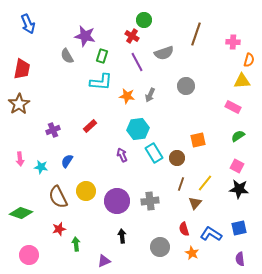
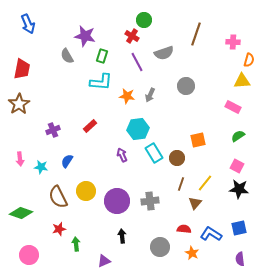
red semicircle at (184, 229): rotated 112 degrees clockwise
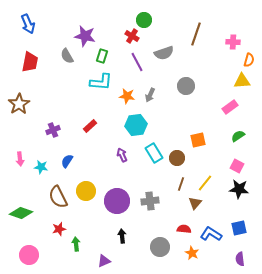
red trapezoid at (22, 69): moved 8 px right, 7 px up
pink rectangle at (233, 107): moved 3 px left; rotated 63 degrees counterclockwise
cyan hexagon at (138, 129): moved 2 px left, 4 px up
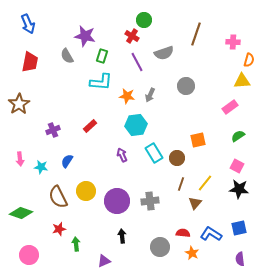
red semicircle at (184, 229): moved 1 px left, 4 px down
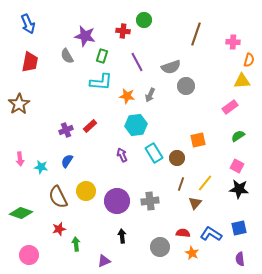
red cross at (132, 36): moved 9 px left, 5 px up; rotated 24 degrees counterclockwise
gray semicircle at (164, 53): moved 7 px right, 14 px down
purple cross at (53, 130): moved 13 px right
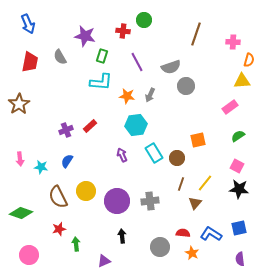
gray semicircle at (67, 56): moved 7 px left, 1 px down
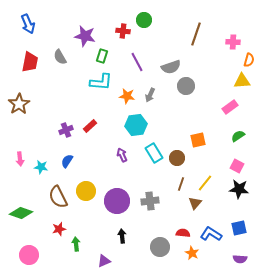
purple semicircle at (240, 259): rotated 80 degrees counterclockwise
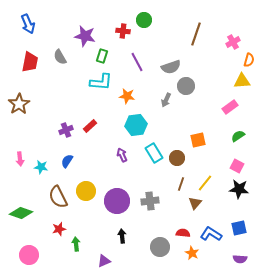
pink cross at (233, 42): rotated 32 degrees counterclockwise
gray arrow at (150, 95): moved 16 px right, 5 px down
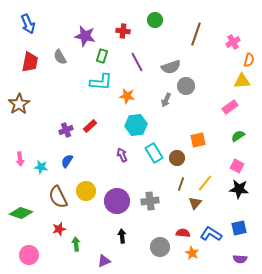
green circle at (144, 20): moved 11 px right
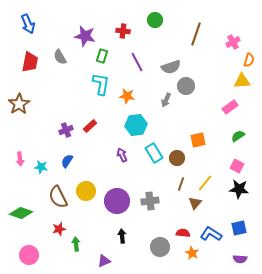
cyan L-shape at (101, 82): moved 2 px down; rotated 85 degrees counterclockwise
